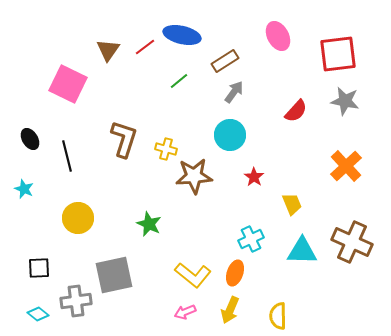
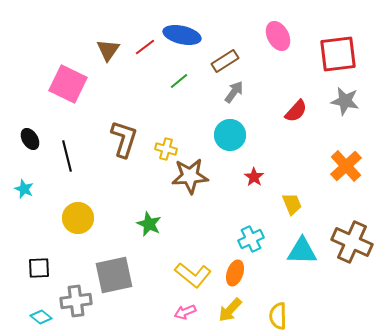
brown star: moved 4 px left
yellow arrow: rotated 20 degrees clockwise
cyan diamond: moved 3 px right, 3 px down
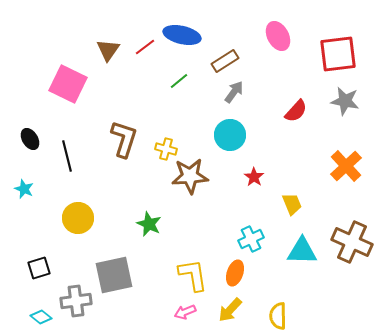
black square: rotated 15 degrees counterclockwise
yellow L-shape: rotated 138 degrees counterclockwise
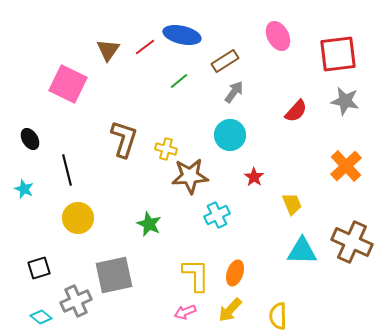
black line: moved 14 px down
cyan cross: moved 34 px left, 24 px up
yellow L-shape: moved 3 px right; rotated 9 degrees clockwise
gray cross: rotated 16 degrees counterclockwise
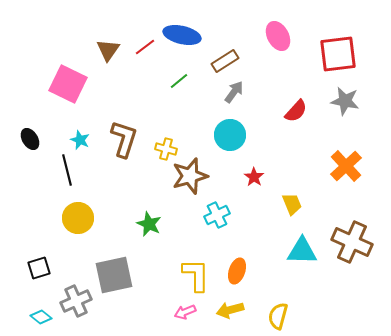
brown star: rotated 12 degrees counterclockwise
cyan star: moved 56 px right, 49 px up
orange ellipse: moved 2 px right, 2 px up
yellow arrow: rotated 32 degrees clockwise
yellow semicircle: rotated 16 degrees clockwise
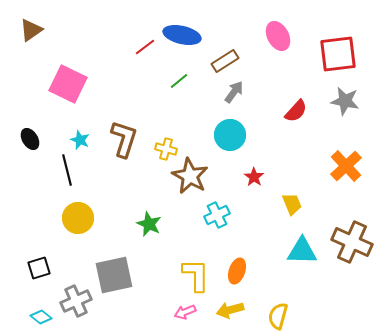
brown triangle: moved 77 px left, 20 px up; rotated 20 degrees clockwise
brown star: rotated 27 degrees counterclockwise
